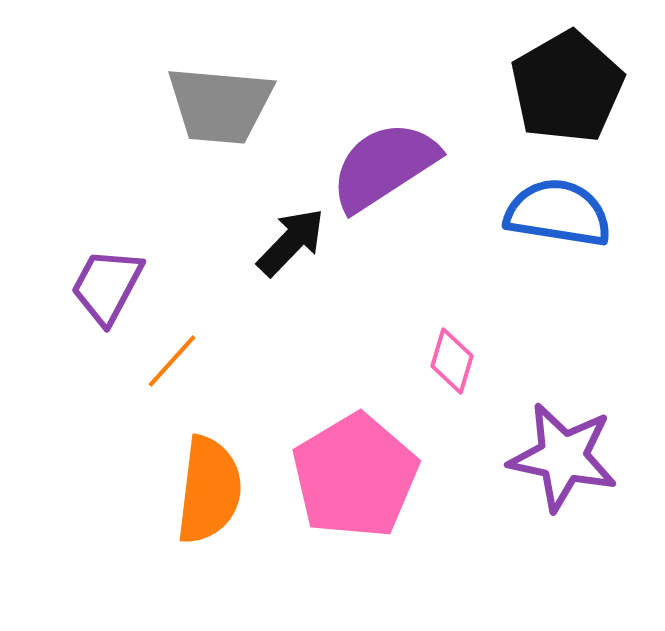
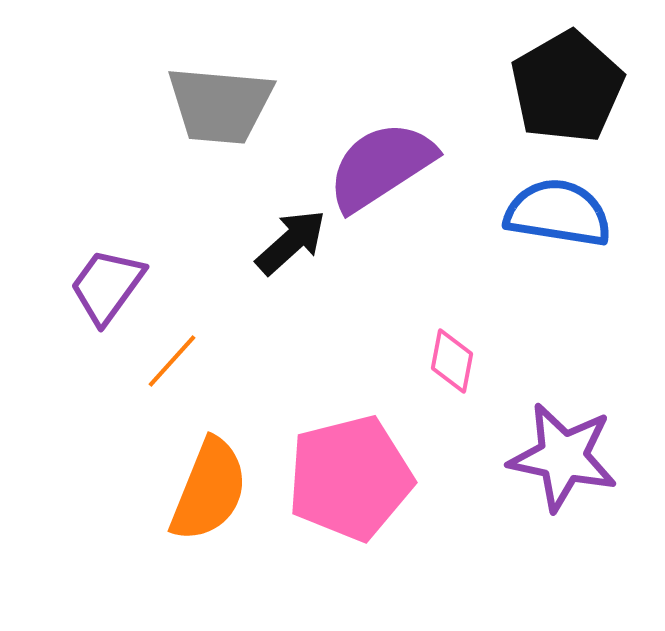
purple semicircle: moved 3 px left
black arrow: rotated 4 degrees clockwise
purple trapezoid: rotated 8 degrees clockwise
pink diamond: rotated 6 degrees counterclockwise
pink pentagon: moved 5 px left, 2 px down; rotated 17 degrees clockwise
orange semicircle: rotated 15 degrees clockwise
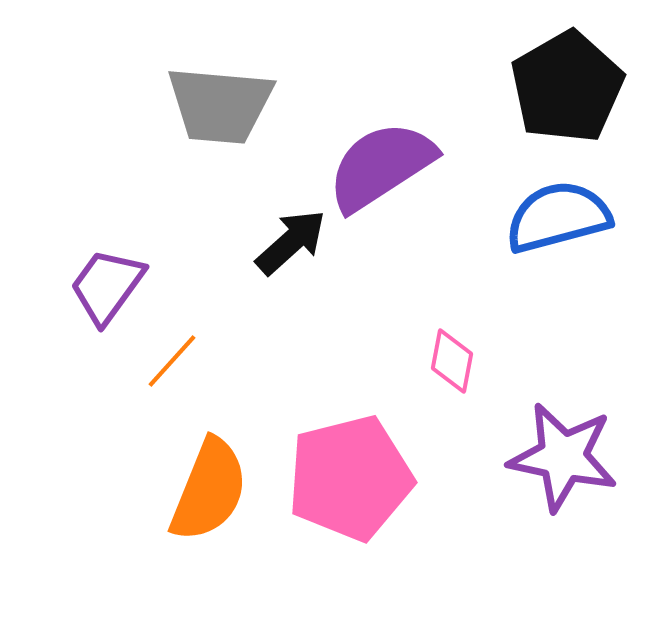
blue semicircle: moved 4 px down; rotated 24 degrees counterclockwise
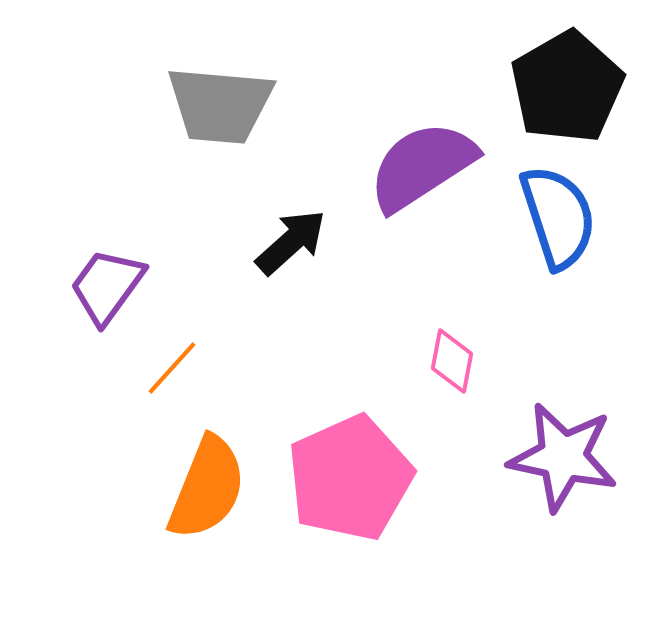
purple semicircle: moved 41 px right
blue semicircle: rotated 87 degrees clockwise
orange line: moved 7 px down
pink pentagon: rotated 10 degrees counterclockwise
orange semicircle: moved 2 px left, 2 px up
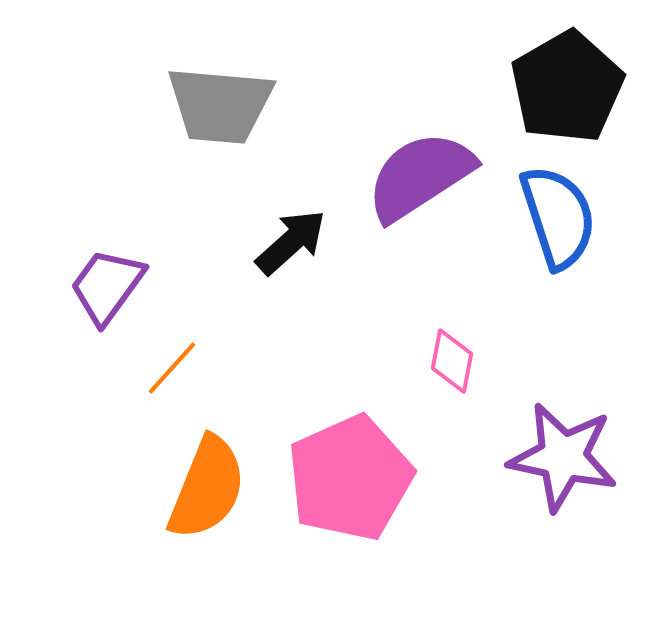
purple semicircle: moved 2 px left, 10 px down
